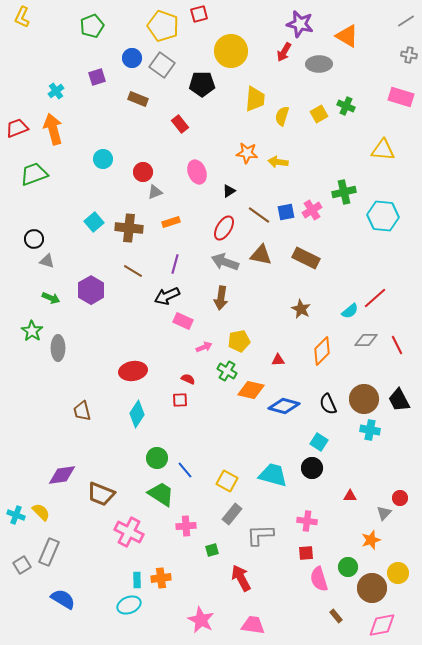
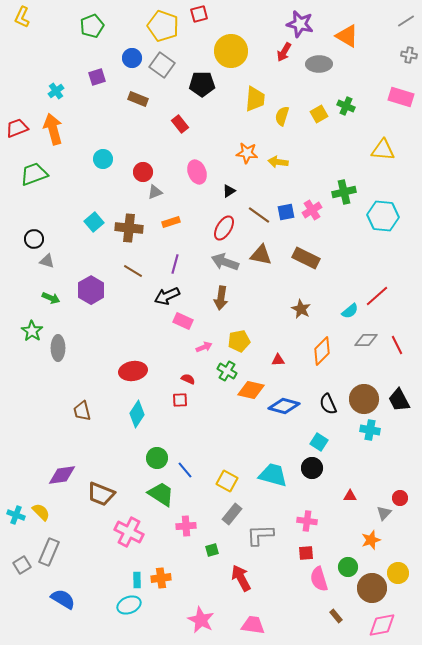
red line at (375, 298): moved 2 px right, 2 px up
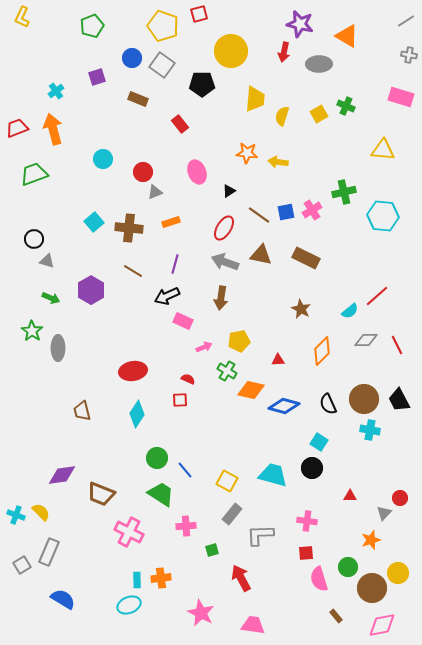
red arrow at (284, 52): rotated 18 degrees counterclockwise
pink star at (201, 620): moved 7 px up
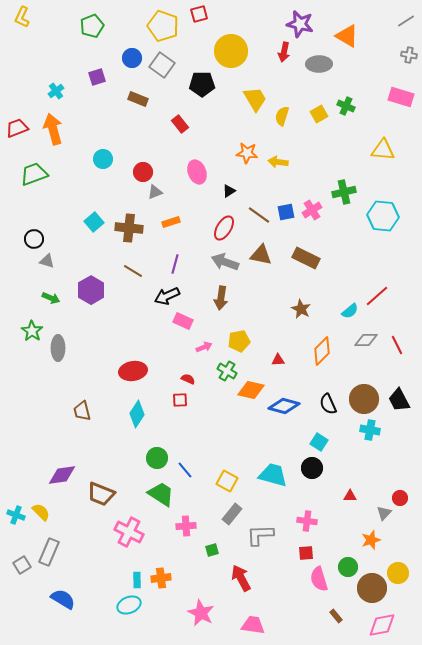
yellow trapezoid at (255, 99): rotated 36 degrees counterclockwise
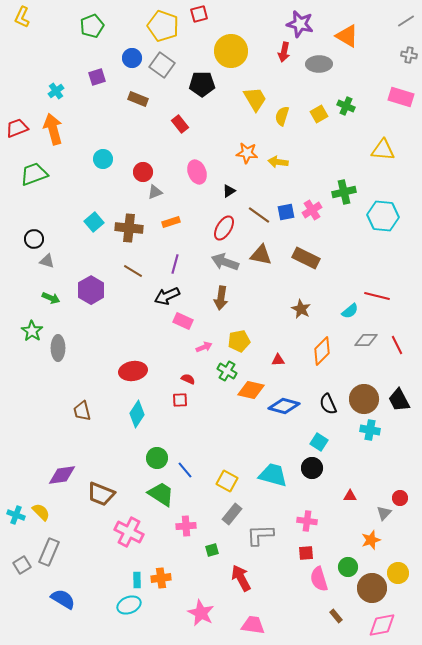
red line at (377, 296): rotated 55 degrees clockwise
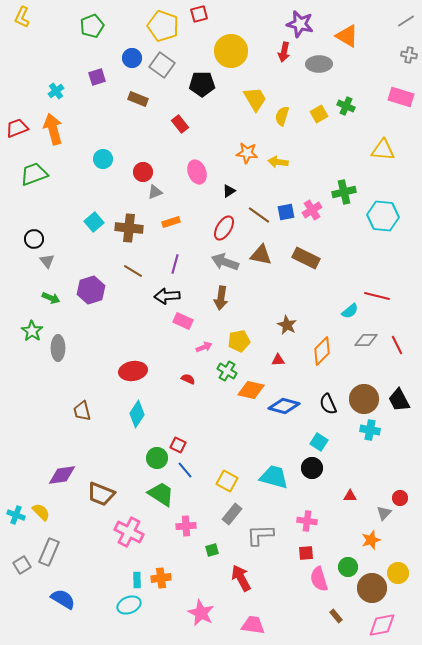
gray triangle at (47, 261): rotated 35 degrees clockwise
purple hexagon at (91, 290): rotated 12 degrees clockwise
black arrow at (167, 296): rotated 20 degrees clockwise
brown star at (301, 309): moved 14 px left, 16 px down
red square at (180, 400): moved 2 px left, 45 px down; rotated 28 degrees clockwise
cyan trapezoid at (273, 475): moved 1 px right, 2 px down
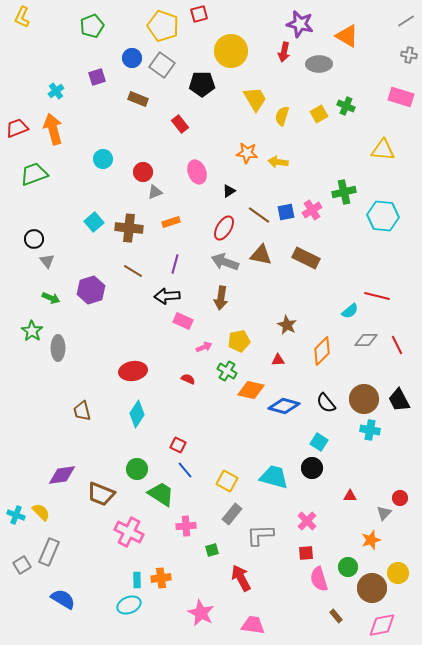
black semicircle at (328, 404): moved 2 px left, 1 px up; rotated 15 degrees counterclockwise
green circle at (157, 458): moved 20 px left, 11 px down
pink cross at (307, 521): rotated 36 degrees clockwise
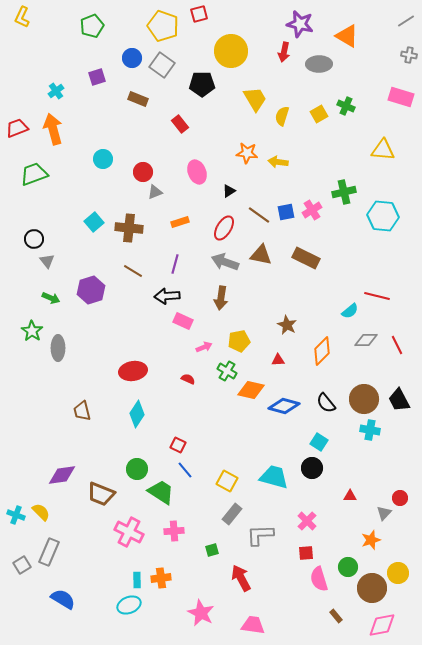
orange rectangle at (171, 222): moved 9 px right
green trapezoid at (161, 494): moved 2 px up
pink cross at (186, 526): moved 12 px left, 5 px down
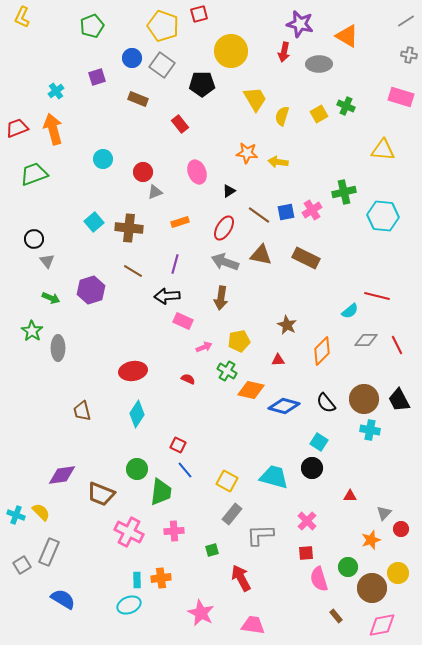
green trapezoid at (161, 492): rotated 64 degrees clockwise
red circle at (400, 498): moved 1 px right, 31 px down
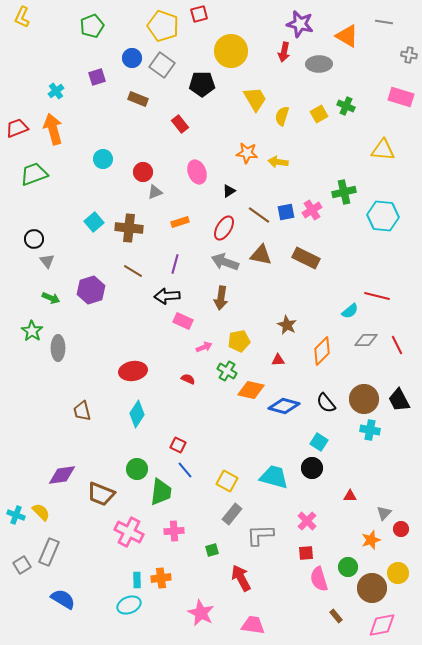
gray line at (406, 21): moved 22 px left, 1 px down; rotated 42 degrees clockwise
